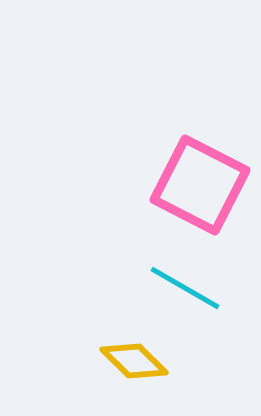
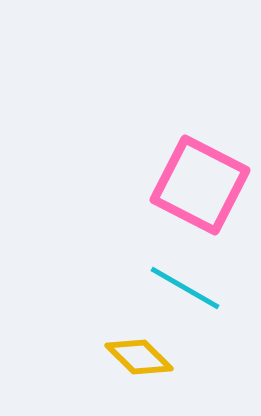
yellow diamond: moved 5 px right, 4 px up
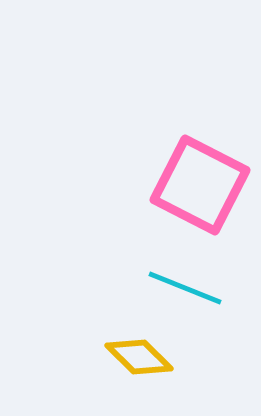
cyan line: rotated 8 degrees counterclockwise
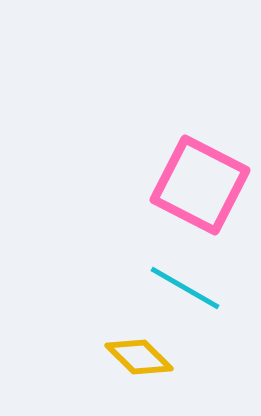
cyan line: rotated 8 degrees clockwise
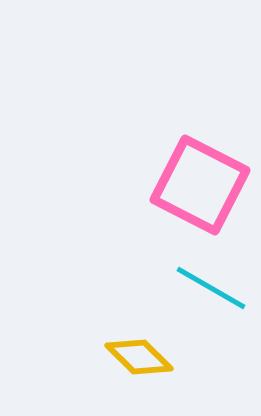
cyan line: moved 26 px right
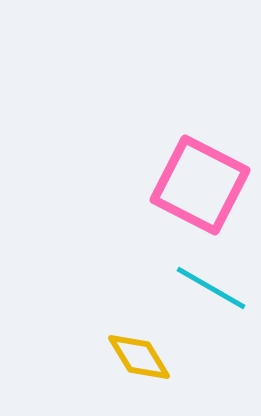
yellow diamond: rotated 14 degrees clockwise
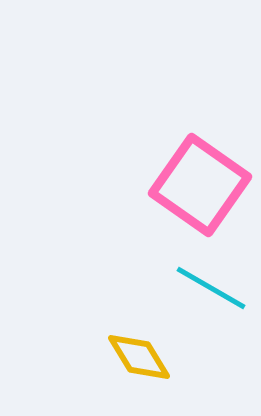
pink square: rotated 8 degrees clockwise
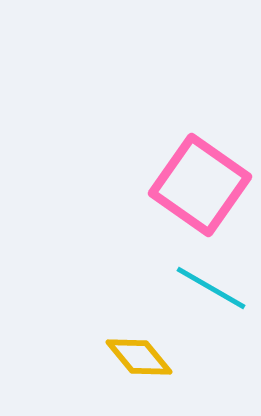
yellow diamond: rotated 8 degrees counterclockwise
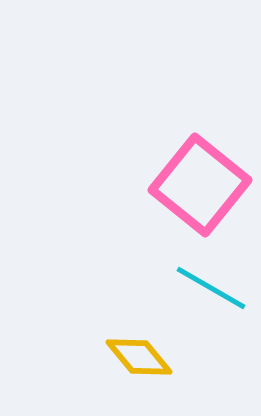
pink square: rotated 4 degrees clockwise
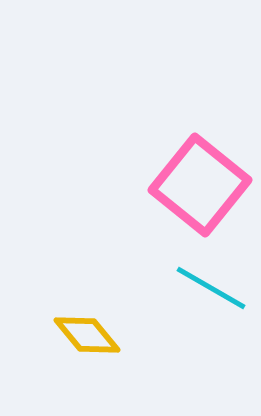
yellow diamond: moved 52 px left, 22 px up
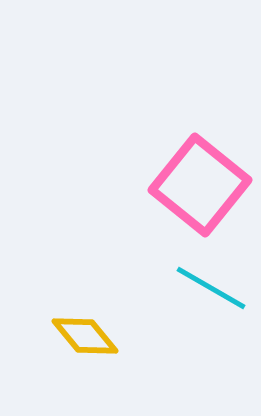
yellow diamond: moved 2 px left, 1 px down
